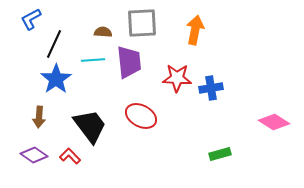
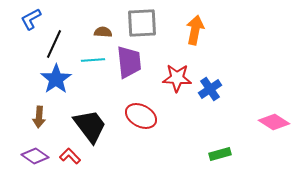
blue cross: moved 1 px left, 1 px down; rotated 25 degrees counterclockwise
purple diamond: moved 1 px right, 1 px down
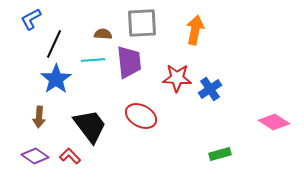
brown semicircle: moved 2 px down
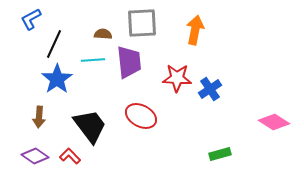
blue star: moved 1 px right
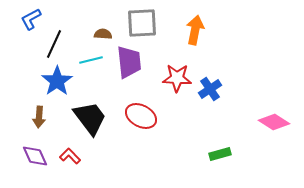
cyan line: moved 2 px left; rotated 10 degrees counterclockwise
blue star: moved 2 px down
black trapezoid: moved 8 px up
purple diamond: rotated 32 degrees clockwise
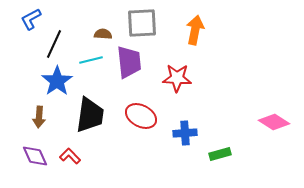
blue cross: moved 25 px left, 44 px down; rotated 30 degrees clockwise
black trapezoid: moved 3 px up; rotated 45 degrees clockwise
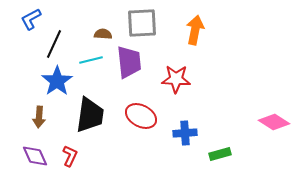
red star: moved 1 px left, 1 px down
red L-shape: rotated 70 degrees clockwise
